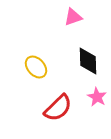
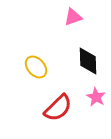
pink star: moved 1 px left
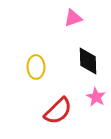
pink triangle: moved 1 px down
yellow ellipse: rotated 40 degrees clockwise
red semicircle: moved 3 px down
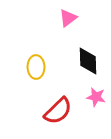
pink triangle: moved 5 px left; rotated 18 degrees counterclockwise
pink star: rotated 18 degrees counterclockwise
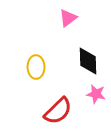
pink star: moved 3 px up
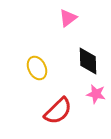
yellow ellipse: moved 1 px right, 1 px down; rotated 25 degrees counterclockwise
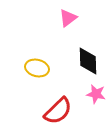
yellow ellipse: rotated 50 degrees counterclockwise
